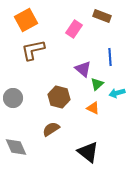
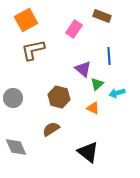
blue line: moved 1 px left, 1 px up
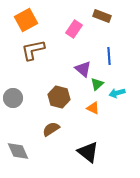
gray diamond: moved 2 px right, 4 px down
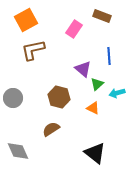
black triangle: moved 7 px right, 1 px down
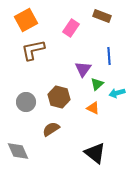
pink rectangle: moved 3 px left, 1 px up
purple triangle: rotated 24 degrees clockwise
gray circle: moved 13 px right, 4 px down
